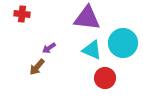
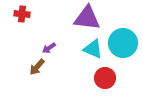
cyan triangle: moved 1 px right, 1 px up
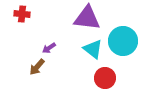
cyan circle: moved 2 px up
cyan triangle: rotated 15 degrees clockwise
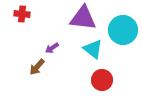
purple triangle: moved 4 px left
cyan circle: moved 11 px up
purple arrow: moved 3 px right
red circle: moved 3 px left, 2 px down
